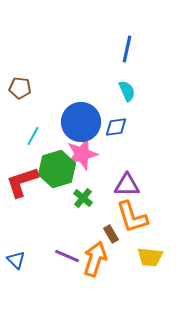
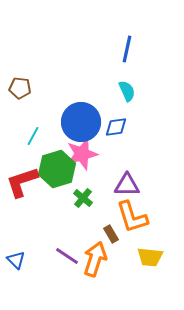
purple line: rotated 10 degrees clockwise
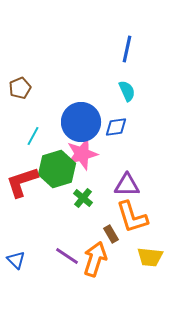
brown pentagon: rotated 30 degrees counterclockwise
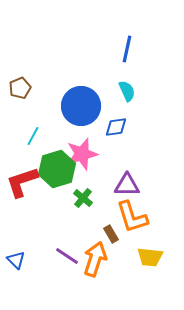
blue circle: moved 16 px up
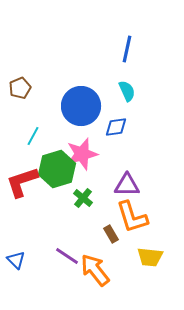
orange arrow: moved 11 px down; rotated 56 degrees counterclockwise
